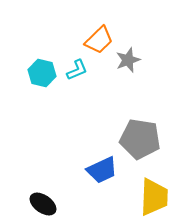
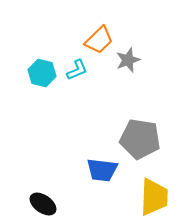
blue trapezoid: rotated 32 degrees clockwise
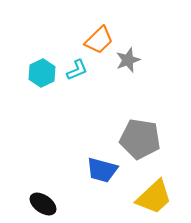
cyan hexagon: rotated 20 degrees clockwise
blue trapezoid: rotated 8 degrees clockwise
yellow trapezoid: rotated 45 degrees clockwise
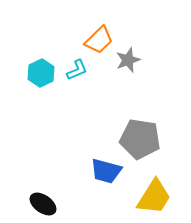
cyan hexagon: moved 1 px left
blue trapezoid: moved 4 px right, 1 px down
yellow trapezoid: rotated 15 degrees counterclockwise
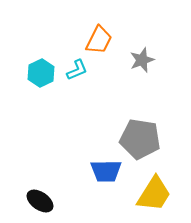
orange trapezoid: rotated 20 degrees counterclockwise
gray star: moved 14 px right
blue trapezoid: rotated 16 degrees counterclockwise
yellow trapezoid: moved 3 px up
black ellipse: moved 3 px left, 3 px up
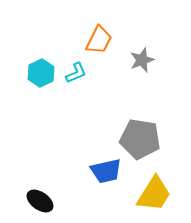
cyan L-shape: moved 1 px left, 3 px down
blue trapezoid: rotated 12 degrees counterclockwise
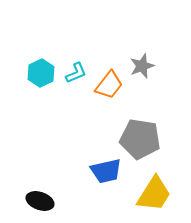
orange trapezoid: moved 10 px right, 45 px down; rotated 12 degrees clockwise
gray star: moved 6 px down
black ellipse: rotated 16 degrees counterclockwise
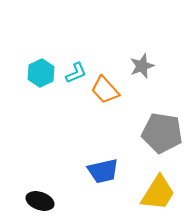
orange trapezoid: moved 4 px left, 5 px down; rotated 100 degrees clockwise
gray pentagon: moved 22 px right, 6 px up
blue trapezoid: moved 3 px left
yellow trapezoid: moved 4 px right, 1 px up
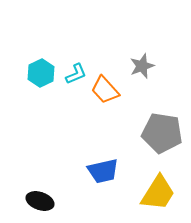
cyan L-shape: moved 1 px down
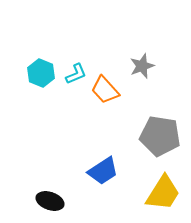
cyan hexagon: rotated 12 degrees counterclockwise
gray pentagon: moved 2 px left, 3 px down
blue trapezoid: rotated 20 degrees counterclockwise
yellow trapezoid: moved 5 px right
black ellipse: moved 10 px right
